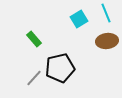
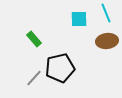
cyan square: rotated 30 degrees clockwise
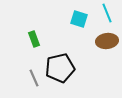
cyan line: moved 1 px right
cyan square: rotated 18 degrees clockwise
green rectangle: rotated 21 degrees clockwise
gray line: rotated 66 degrees counterclockwise
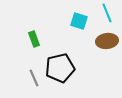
cyan square: moved 2 px down
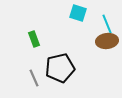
cyan line: moved 11 px down
cyan square: moved 1 px left, 8 px up
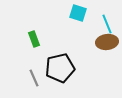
brown ellipse: moved 1 px down
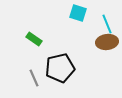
green rectangle: rotated 35 degrees counterclockwise
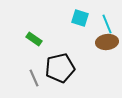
cyan square: moved 2 px right, 5 px down
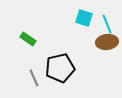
cyan square: moved 4 px right
green rectangle: moved 6 px left
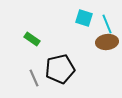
green rectangle: moved 4 px right
black pentagon: moved 1 px down
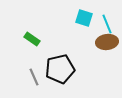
gray line: moved 1 px up
